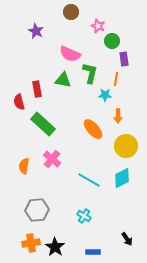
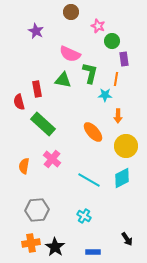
orange ellipse: moved 3 px down
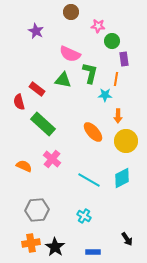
pink star: rotated 16 degrees counterclockwise
red rectangle: rotated 42 degrees counterclockwise
yellow circle: moved 5 px up
orange semicircle: rotated 105 degrees clockwise
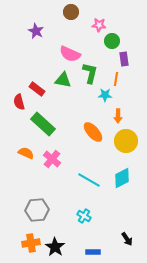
pink star: moved 1 px right, 1 px up
orange semicircle: moved 2 px right, 13 px up
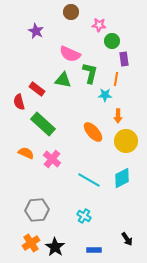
orange cross: rotated 24 degrees counterclockwise
blue rectangle: moved 1 px right, 2 px up
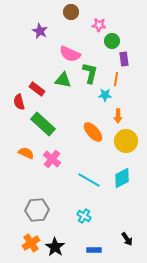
purple star: moved 4 px right
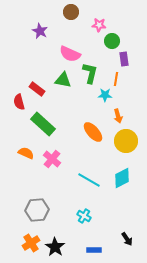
orange arrow: rotated 16 degrees counterclockwise
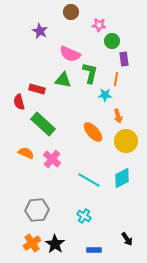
red rectangle: rotated 21 degrees counterclockwise
orange cross: moved 1 px right
black star: moved 3 px up
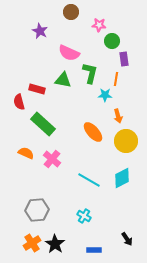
pink semicircle: moved 1 px left, 1 px up
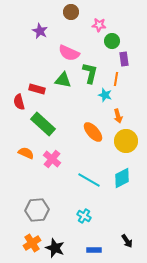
cyan star: rotated 16 degrees clockwise
black arrow: moved 2 px down
black star: moved 4 px down; rotated 12 degrees counterclockwise
